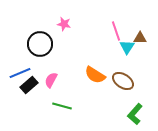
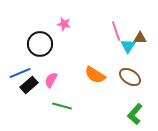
cyan triangle: moved 1 px right, 1 px up
brown ellipse: moved 7 px right, 4 px up
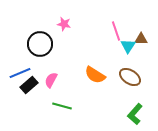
brown triangle: moved 1 px right, 1 px down
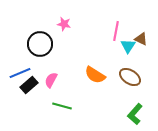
pink line: rotated 30 degrees clockwise
brown triangle: rotated 24 degrees clockwise
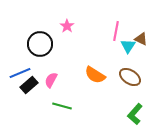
pink star: moved 3 px right, 2 px down; rotated 24 degrees clockwise
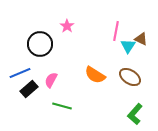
black rectangle: moved 4 px down
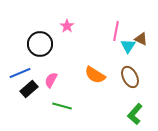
brown ellipse: rotated 30 degrees clockwise
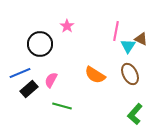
brown ellipse: moved 3 px up
